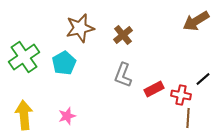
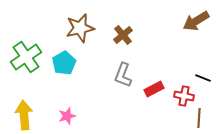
green cross: moved 2 px right
black line: moved 1 px up; rotated 63 degrees clockwise
red cross: moved 3 px right, 1 px down
brown line: moved 11 px right
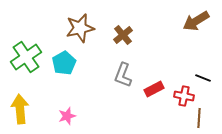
yellow arrow: moved 4 px left, 6 px up
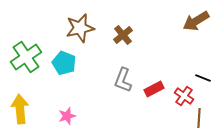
cyan pentagon: rotated 20 degrees counterclockwise
gray L-shape: moved 5 px down
red cross: rotated 24 degrees clockwise
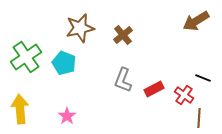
red cross: moved 1 px up
pink star: rotated 18 degrees counterclockwise
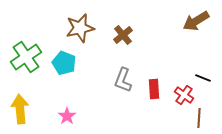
red rectangle: rotated 66 degrees counterclockwise
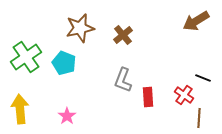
red rectangle: moved 6 px left, 8 px down
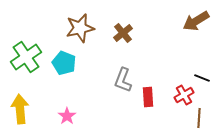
brown cross: moved 2 px up
black line: moved 1 px left
red cross: rotated 24 degrees clockwise
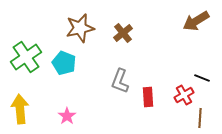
gray L-shape: moved 3 px left, 1 px down
brown line: moved 1 px right
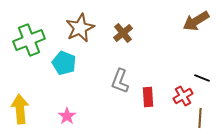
brown star: rotated 12 degrees counterclockwise
green cross: moved 3 px right, 17 px up; rotated 12 degrees clockwise
red cross: moved 1 px left, 1 px down
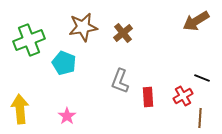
brown star: moved 3 px right, 1 px up; rotated 16 degrees clockwise
